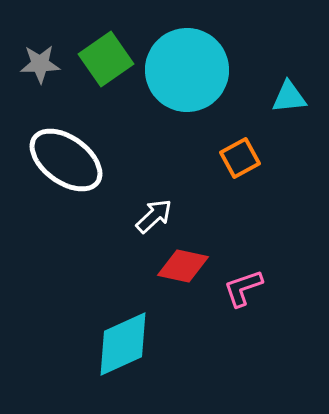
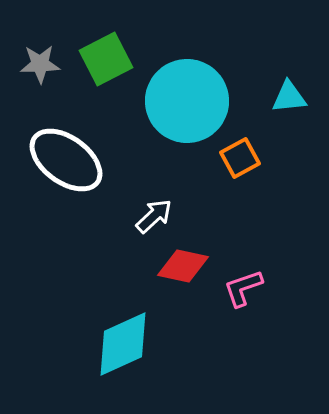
green square: rotated 8 degrees clockwise
cyan circle: moved 31 px down
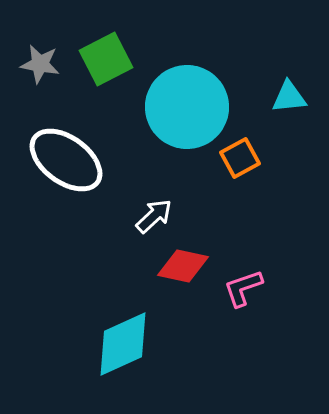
gray star: rotated 12 degrees clockwise
cyan circle: moved 6 px down
